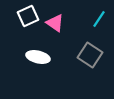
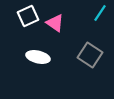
cyan line: moved 1 px right, 6 px up
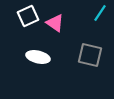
gray square: rotated 20 degrees counterclockwise
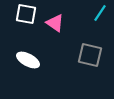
white square: moved 2 px left, 2 px up; rotated 35 degrees clockwise
white ellipse: moved 10 px left, 3 px down; rotated 15 degrees clockwise
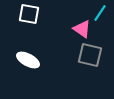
white square: moved 3 px right
pink triangle: moved 27 px right, 6 px down
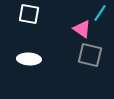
white ellipse: moved 1 px right, 1 px up; rotated 25 degrees counterclockwise
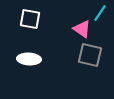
white square: moved 1 px right, 5 px down
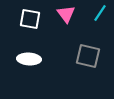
pink triangle: moved 16 px left, 15 px up; rotated 18 degrees clockwise
gray square: moved 2 px left, 1 px down
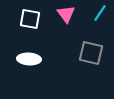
gray square: moved 3 px right, 3 px up
